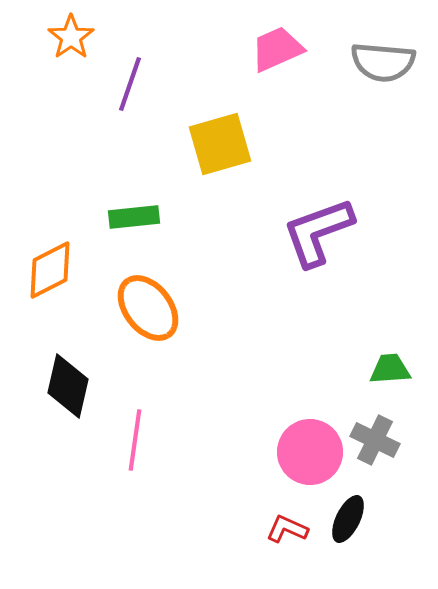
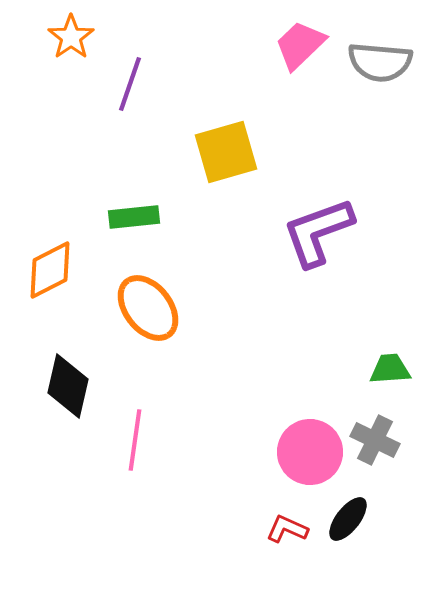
pink trapezoid: moved 23 px right, 4 px up; rotated 20 degrees counterclockwise
gray semicircle: moved 3 px left
yellow square: moved 6 px right, 8 px down
black ellipse: rotated 12 degrees clockwise
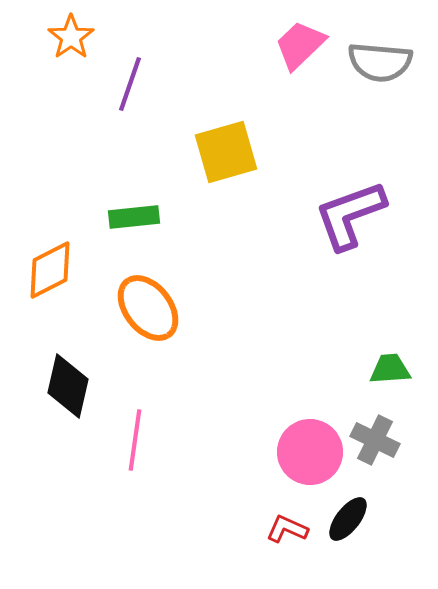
purple L-shape: moved 32 px right, 17 px up
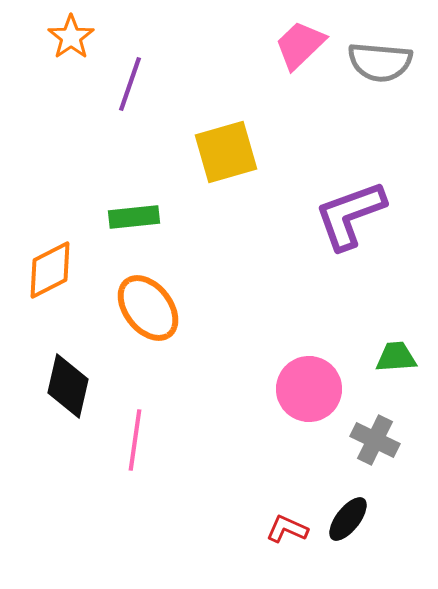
green trapezoid: moved 6 px right, 12 px up
pink circle: moved 1 px left, 63 px up
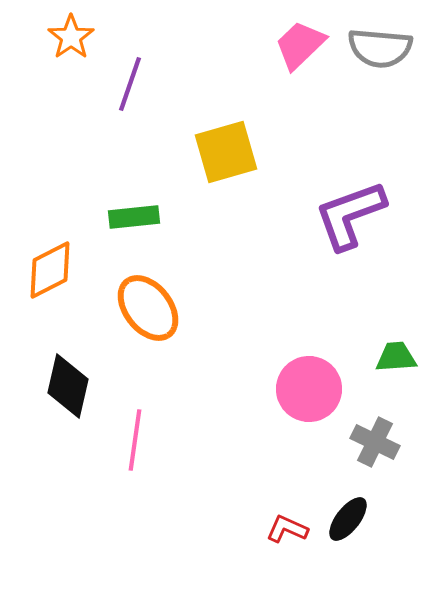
gray semicircle: moved 14 px up
gray cross: moved 2 px down
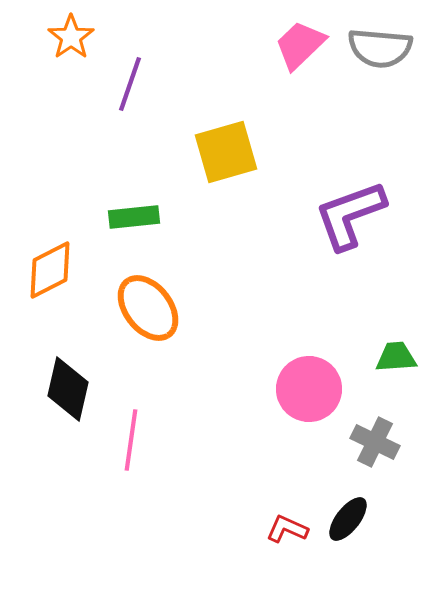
black diamond: moved 3 px down
pink line: moved 4 px left
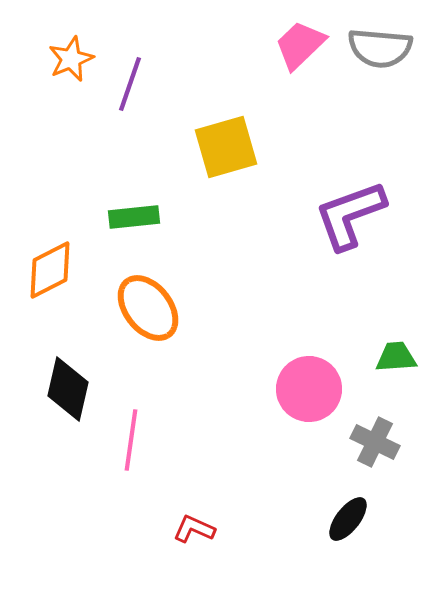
orange star: moved 22 px down; rotated 12 degrees clockwise
yellow square: moved 5 px up
red L-shape: moved 93 px left
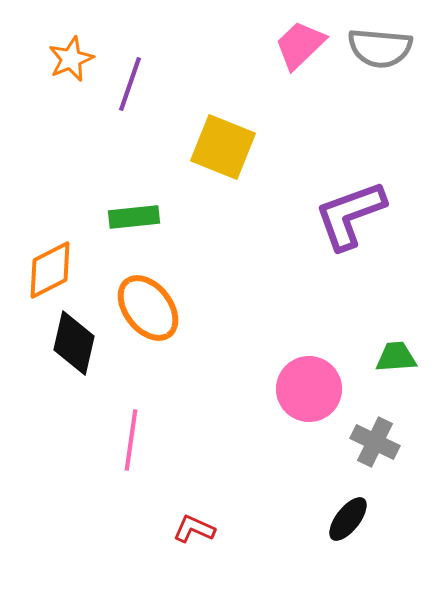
yellow square: moved 3 px left; rotated 38 degrees clockwise
black diamond: moved 6 px right, 46 px up
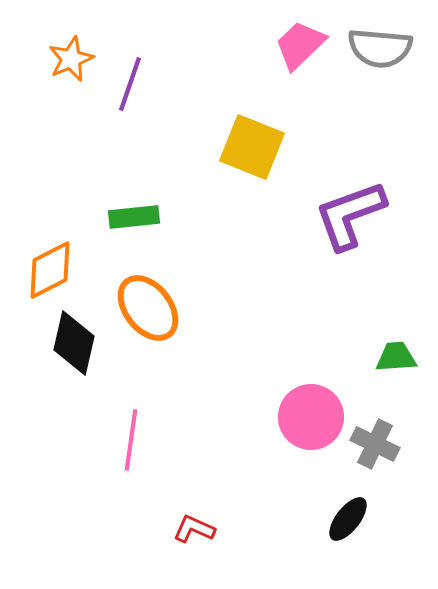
yellow square: moved 29 px right
pink circle: moved 2 px right, 28 px down
gray cross: moved 2 px down
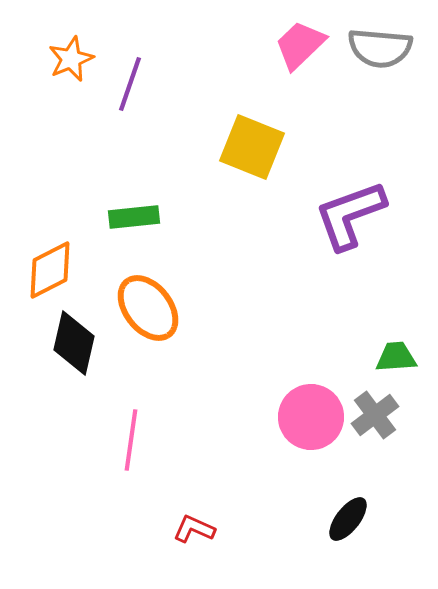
gray cross: moved 29 px up; rotated 27 degrees clockwise
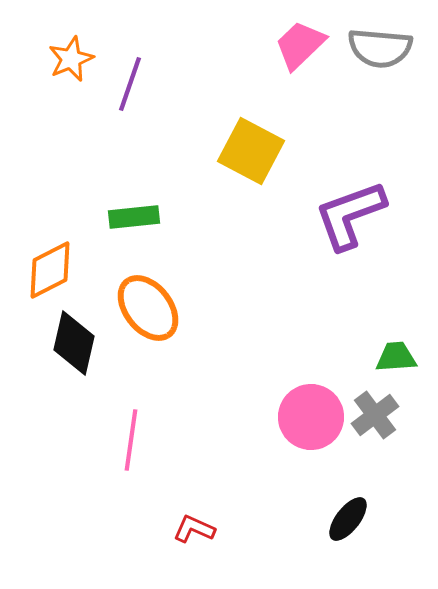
yellow square: moved 1 px left, 4 px down; rotated 6 degrees clockwise
